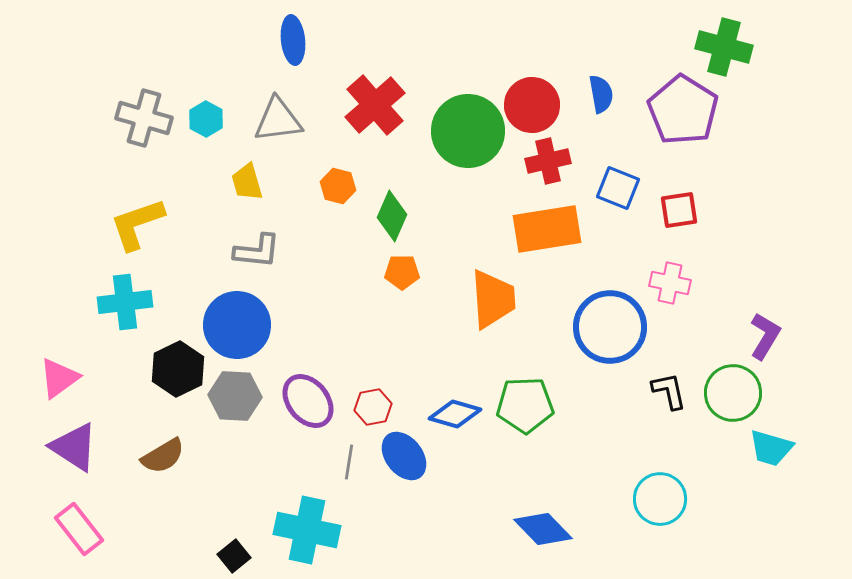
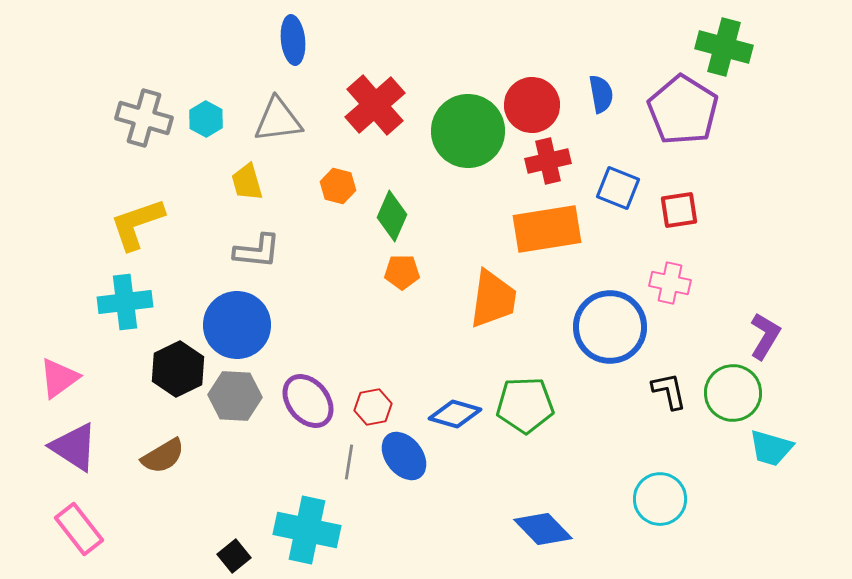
orange trapezoid at (493, 299): rotated 12 degrees clockwise
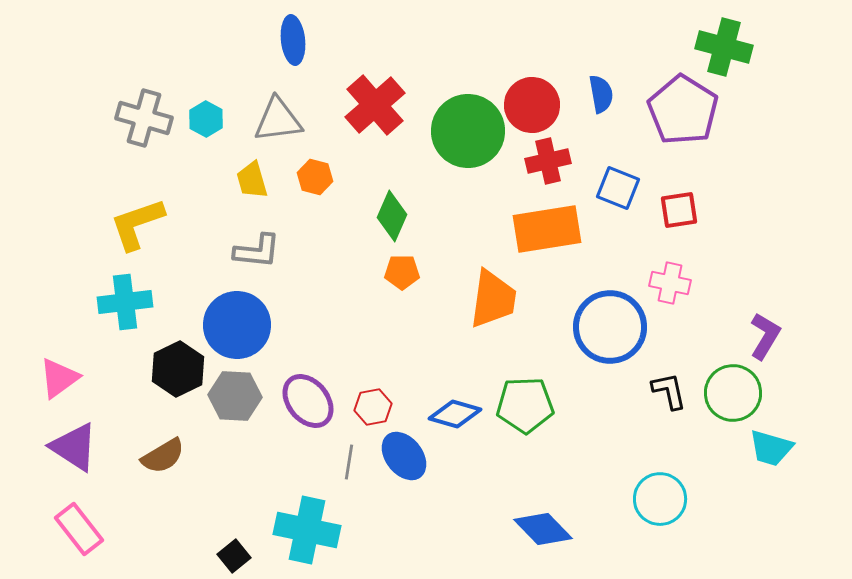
yellow trapezoid at (247, 182): moved 5 px right, 2 px up
orange hexagon at (338, 186): moved 23 px left, 9 px up
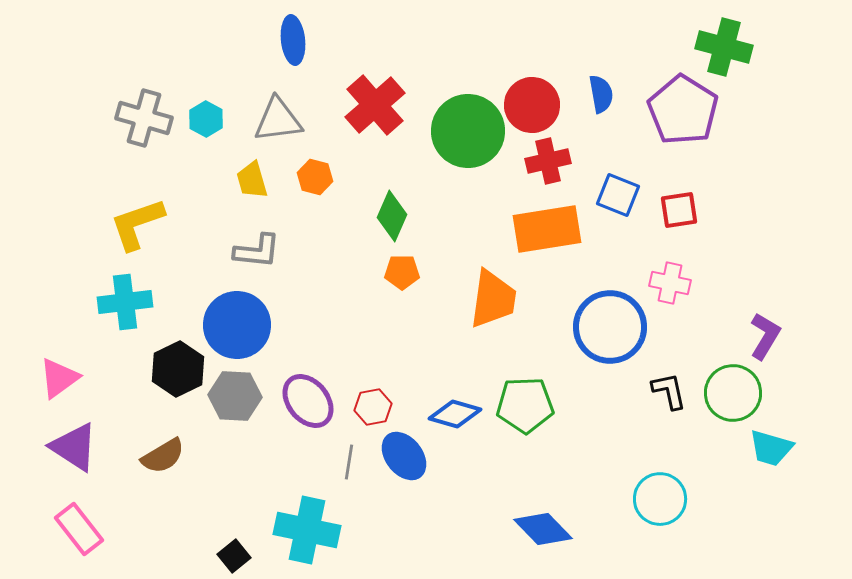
blue square at (618, 188): moved 7 px down
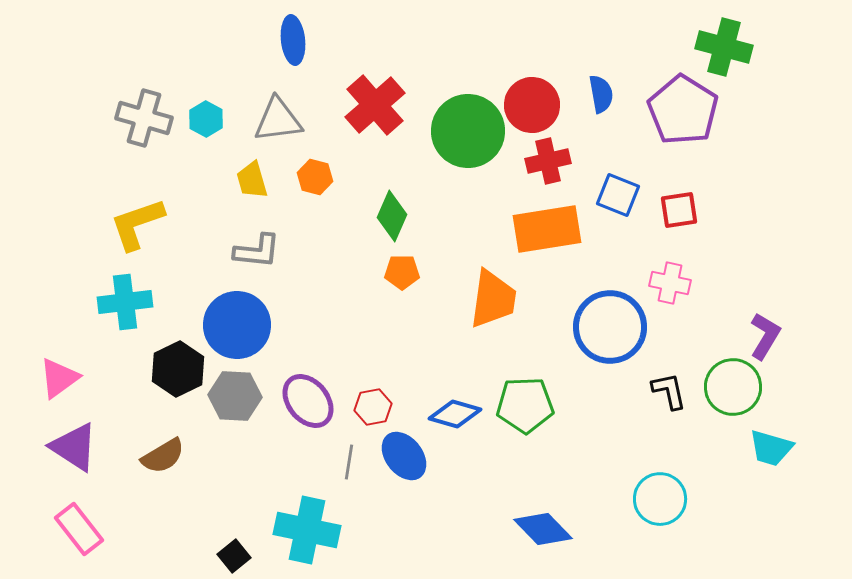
green circle at (733, 393): moved 6 px up
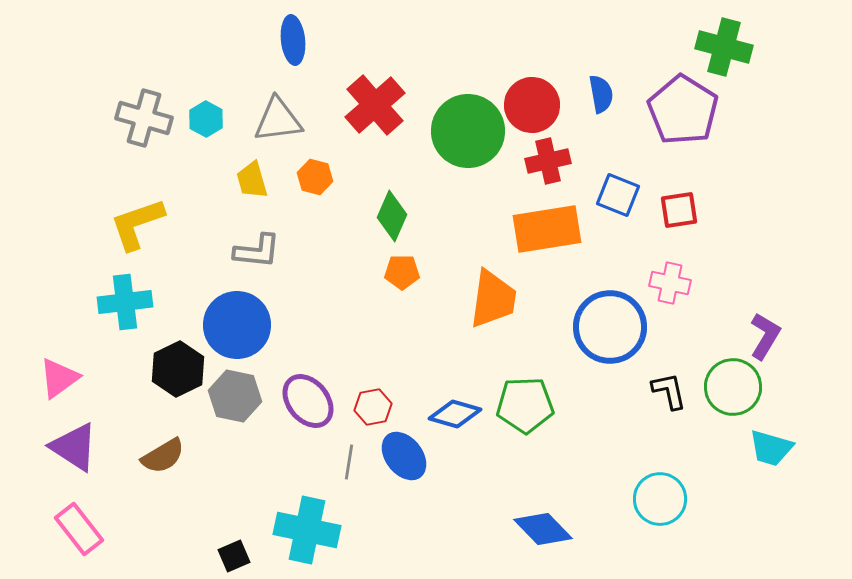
gray hexagon at (235, 396): rotated 9 degrees clockwise
black square at (234, 556): rotated 16 degrees clockwise
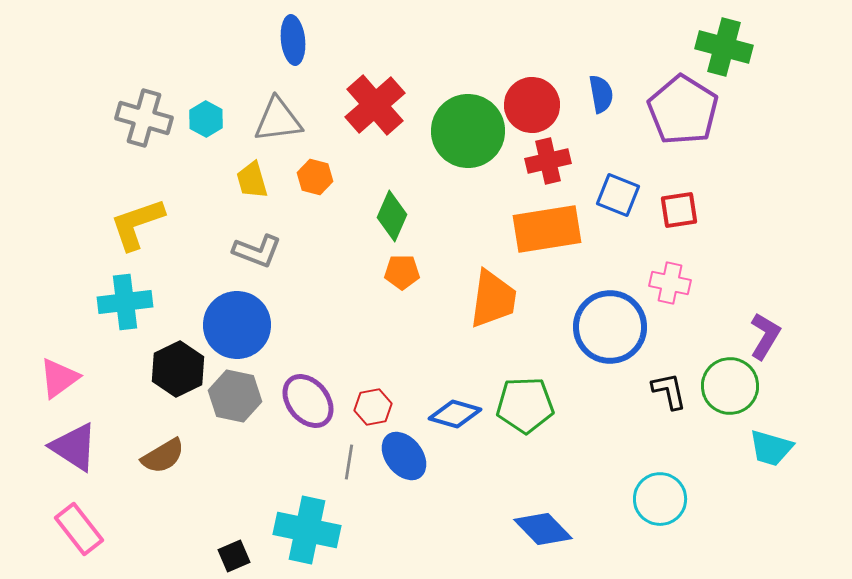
gray L-shape at (257, 251): rotated 15 degrees clockwise
green circle at (733, 387): moved 3 px left, 1 px up
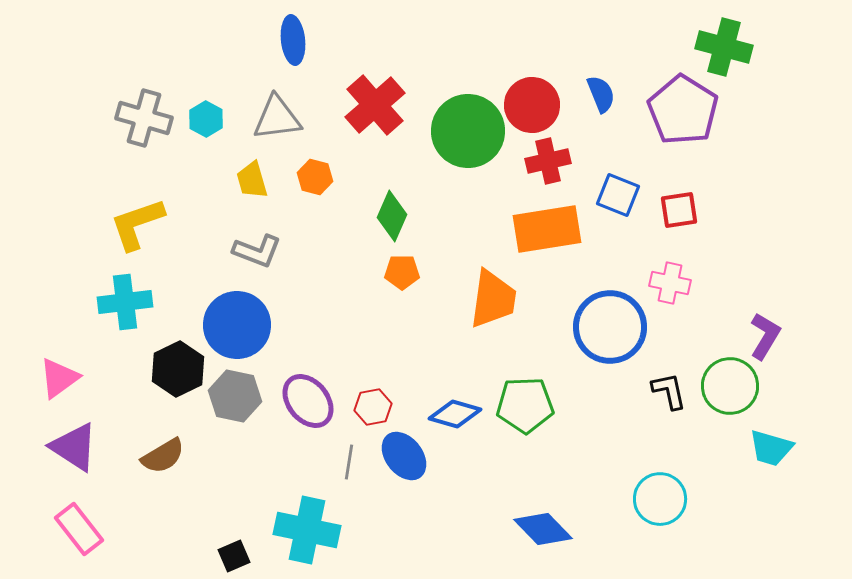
blue semicircle at (601, 94): rotated 12 degrees counterclockwise
gray triangle at (278, 120): moved 1 px left, 2 px up
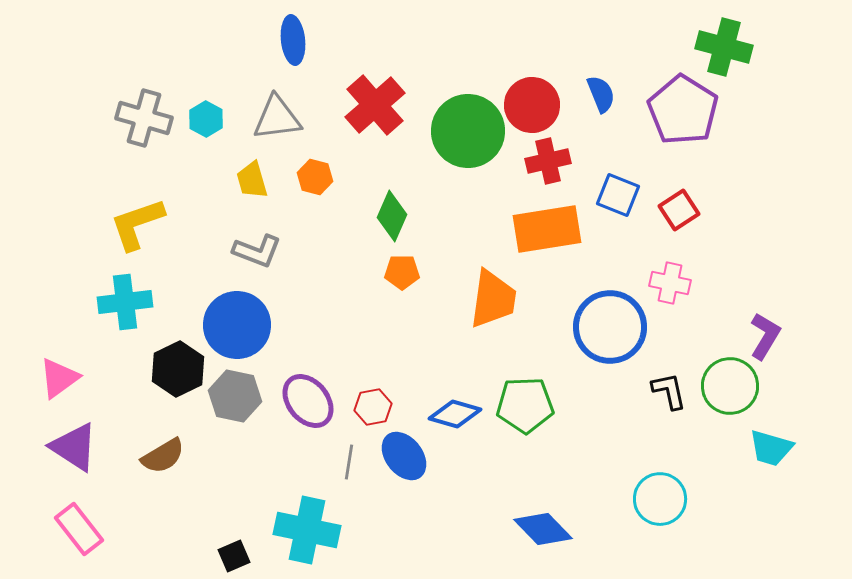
red square at (679, 210): rotated 24 degrees counterclockwise
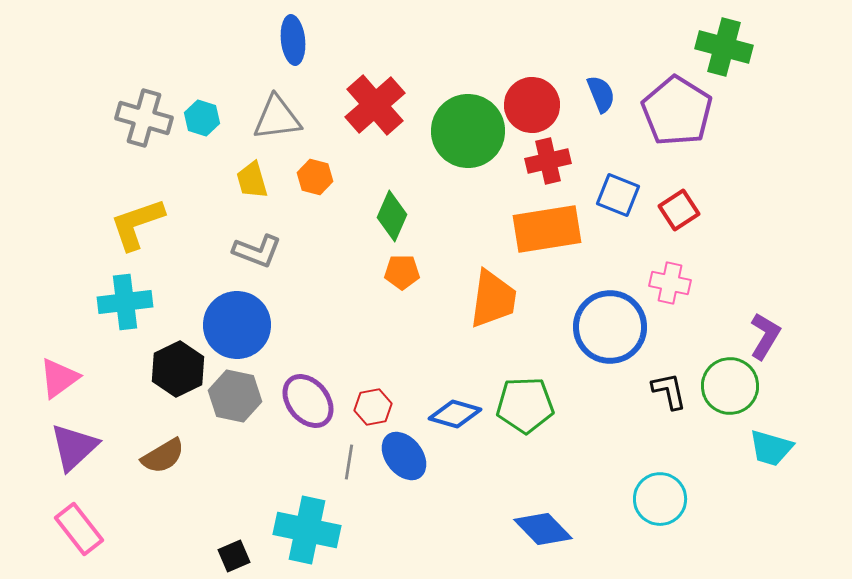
purple pentagon at (683, 110): moved 6 px left, 1 px down
cyan hexagon at (206, 119): moved 4 px left, 1 px up; rotated 12 degrees counterclockwise
purple triangle at (74, 447): rotated 44 degrees clockwise
